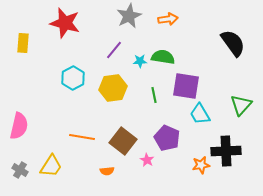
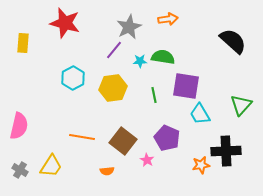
gray star: moved 11 px down
black semicircle: moved 2 px up; rotated 12 degrees counterclockwise
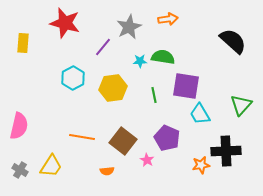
purple line: moved 11 px left, 3 px up
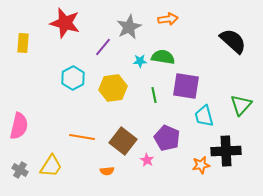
cyan trapezoid: moved 4 px right, 2 px down; rotated 15 degrees clockwise
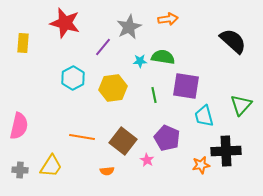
gray cross: rotated 28 degrees counterclockwise
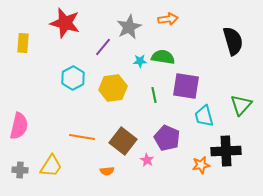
black semicircle: rotated 32 degrees clockwise
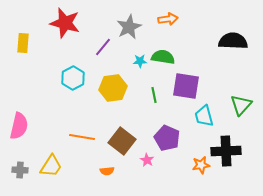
black semicircle: rotated 72 degrees counterclockwise
brown square: moved 1 px left
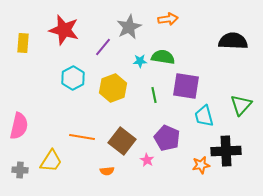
red star: moved 1 px left, 7 px down
yellow hexagon: rotated 12 degrees counterclockwise
yellow trapezoid: moved 5 px up
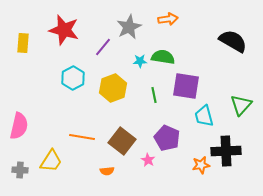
black semicircle: rotated 28 degrees clockwise
pink star: moved 1 px right
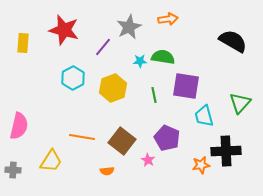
green triangle: moved 1 px left, 2 px up
gray cross: moved 7 px left
